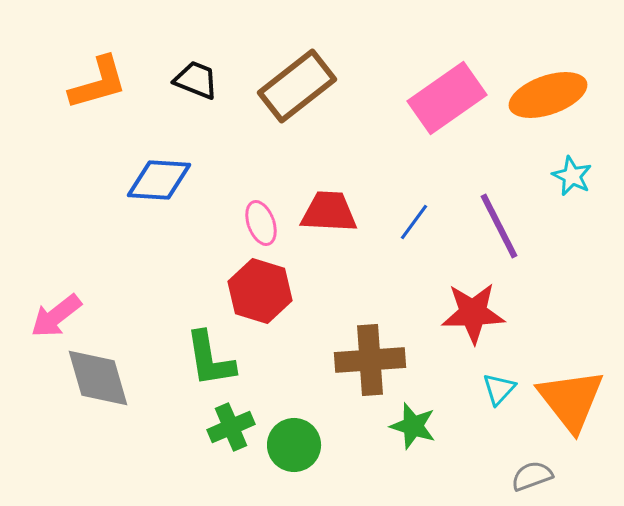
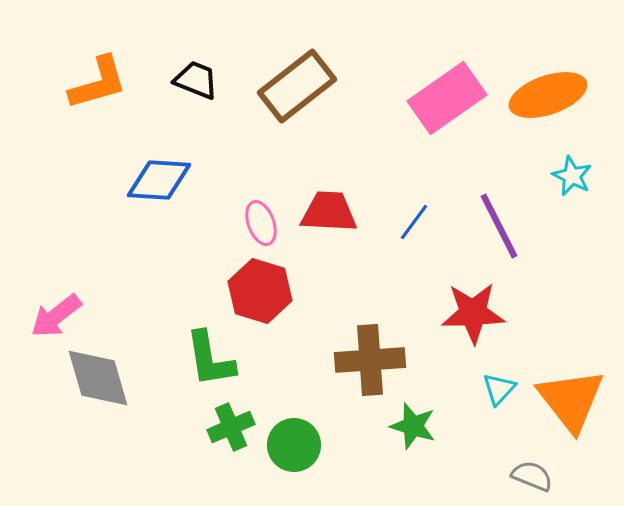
gray semicircle: rotated 42 degrees clockwise
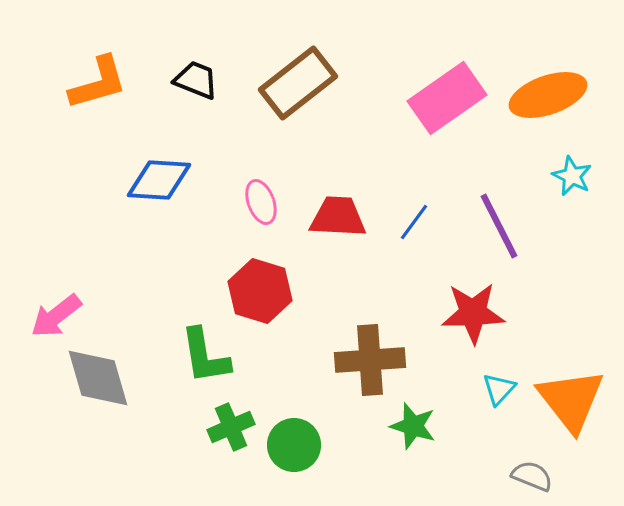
brown rectangle: moved 1 px right, 3 px up
red trapezoid: moved 9 px right, 5 px down
pink ellipse: moved 21 px up
green L-shape: moved 5 px left, 3 px up
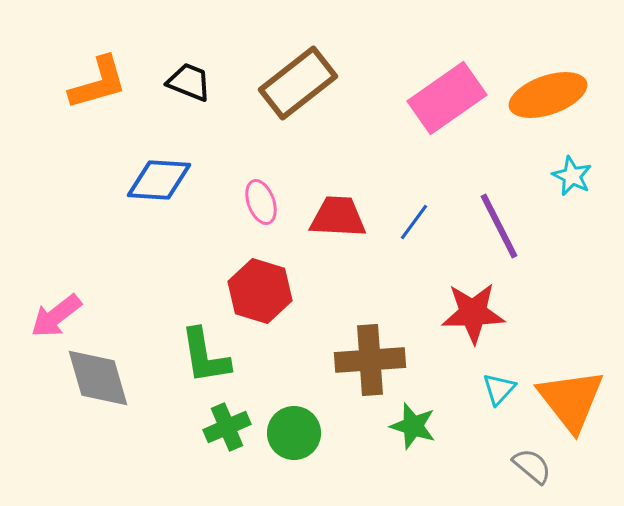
black trapezoid: moved 7 px left, 2 px down
green cross: moved 4 px left
green circle: moved 12 px up
gray semicircle: moved 10 px up; rotated 18 degrees clockwise
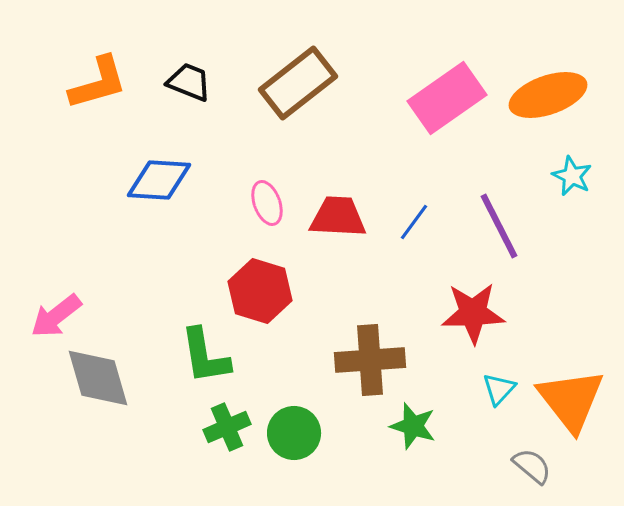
pink ellipse: moved 6 px right, 1 px down
